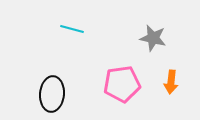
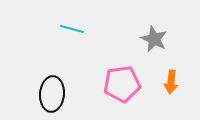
gray star: moved 1 px right, 1 px down; rotated 12 degrees clockwise
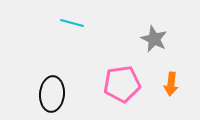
cyan line: moved 6 px up
orange arrow: moved 2 px down
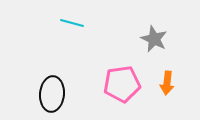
orange arrow: moved 4 px left, 1 px up
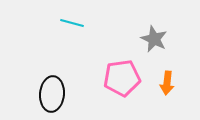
pink pentagon: moved 6 px up
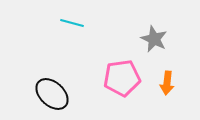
black ellipse: rotated 52 degrees counterclockwise
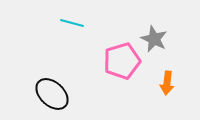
pink pentagon: moved 17 px up; rotated 9 degrees counterclockwise
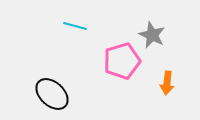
cyan line: moved 3 px right, 3 px down
gray star: moved 2 px left, 4 px up
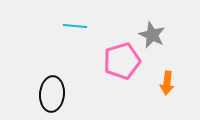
cyan line: rotated 10 degrees counterclockwise
black ellipse: rotated 52 degrees clockwise
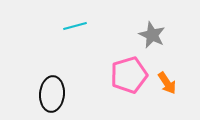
cyan line: rotated 20 degrees counterclockwise
pink pentagon: moved 7 px right, 14 px down
orange arrow: rotated 40 degrees counterclockwise
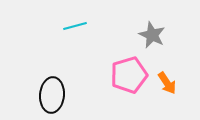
black ellipse: moved 1 px down
